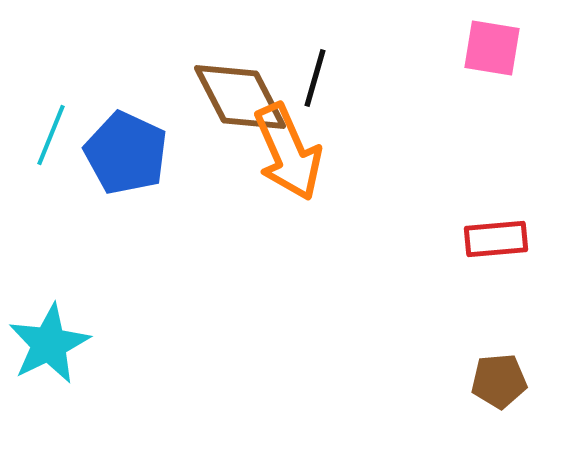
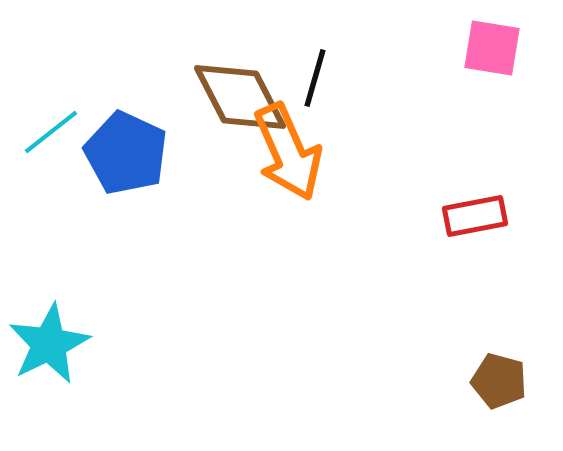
cyan line: moved 3 px up; rotated 30 degrees clockwise
red rectangle: moved 21 px left, 23 px up; rotated 6 degrees counterclockwise
brown pentagon: rotated 20 degrees clockwise
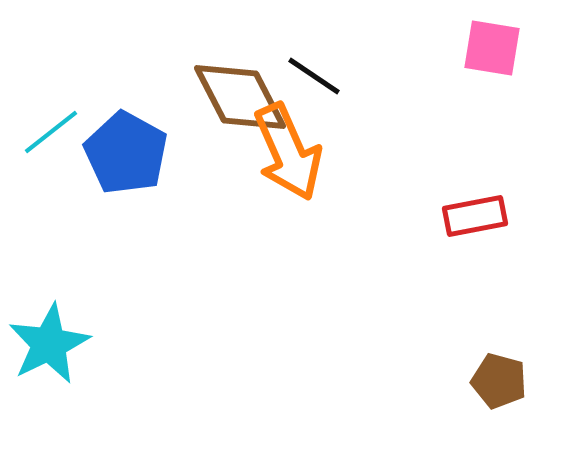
black line: moved 1 px left, 2 px up; rotated 72 degrees counterclockwise
blue pentagon: rotated 4 degrees clockwise
